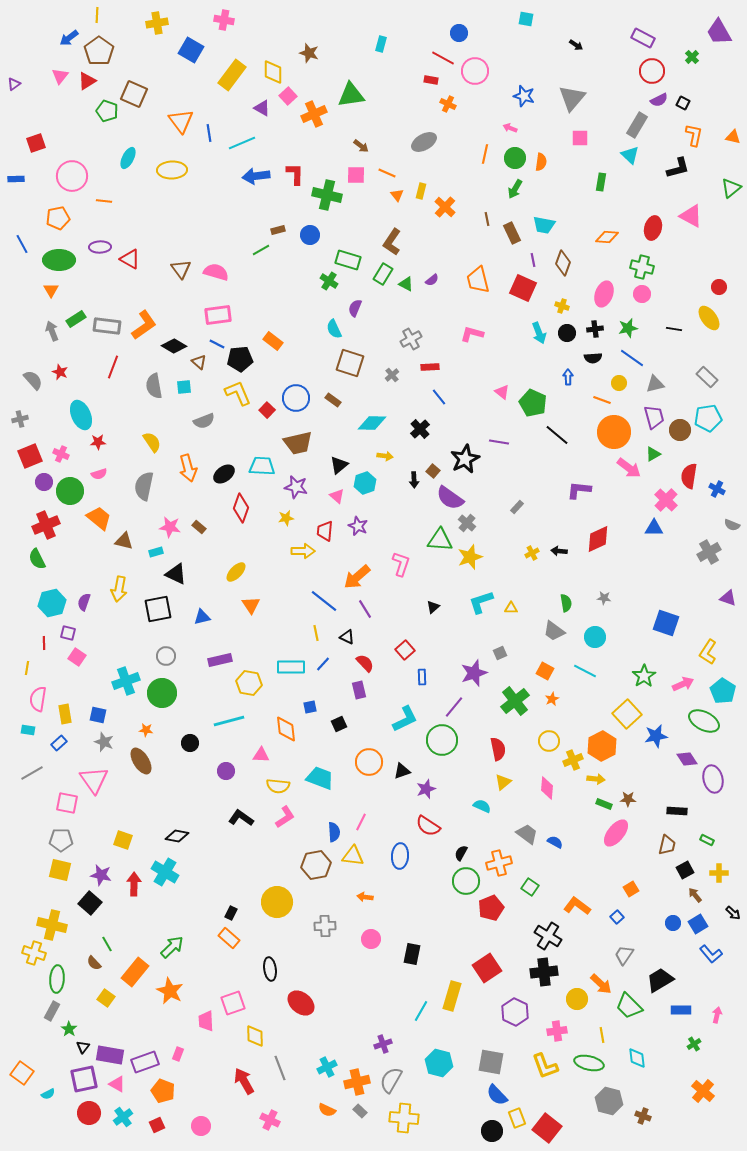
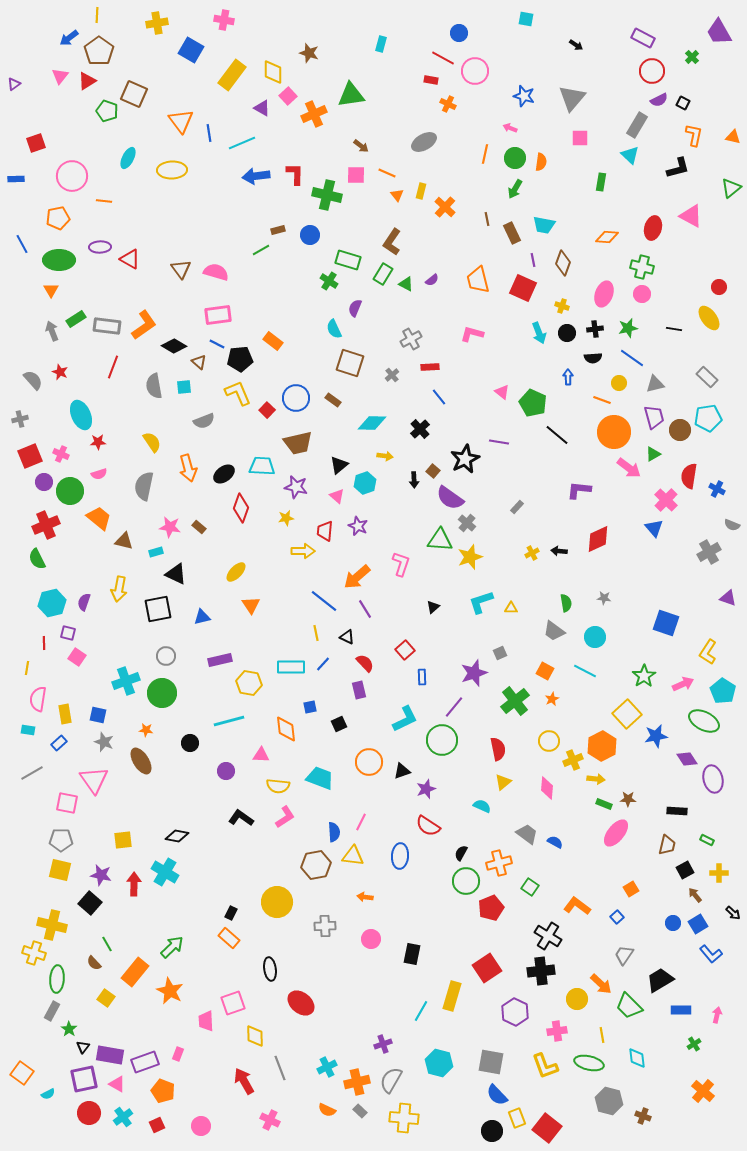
blue triangle at (654, 528): rotated 48 degrees clockwise
yellow square at (123, 840): rotated 24 degrees counterclockwise
black cross at (544, 972): moved 3 px left, 1 px up
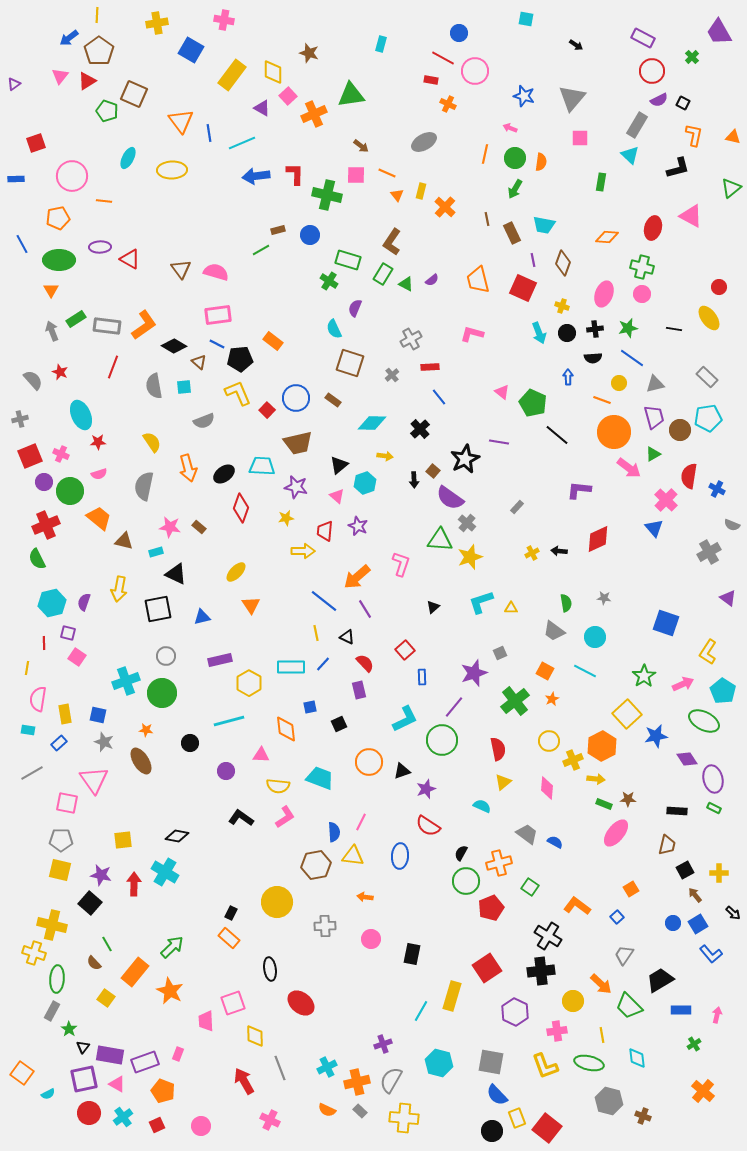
purple triangle at (728, 598): rotated 18 degrees clockwise
yellow hexagon at (249, 683): rotated 20 degrees clockwise
green rectangle at (707, 840): moved 7 px right, 32 px up
yellow circle at (577, 999): moved 4 px left, 2 px down
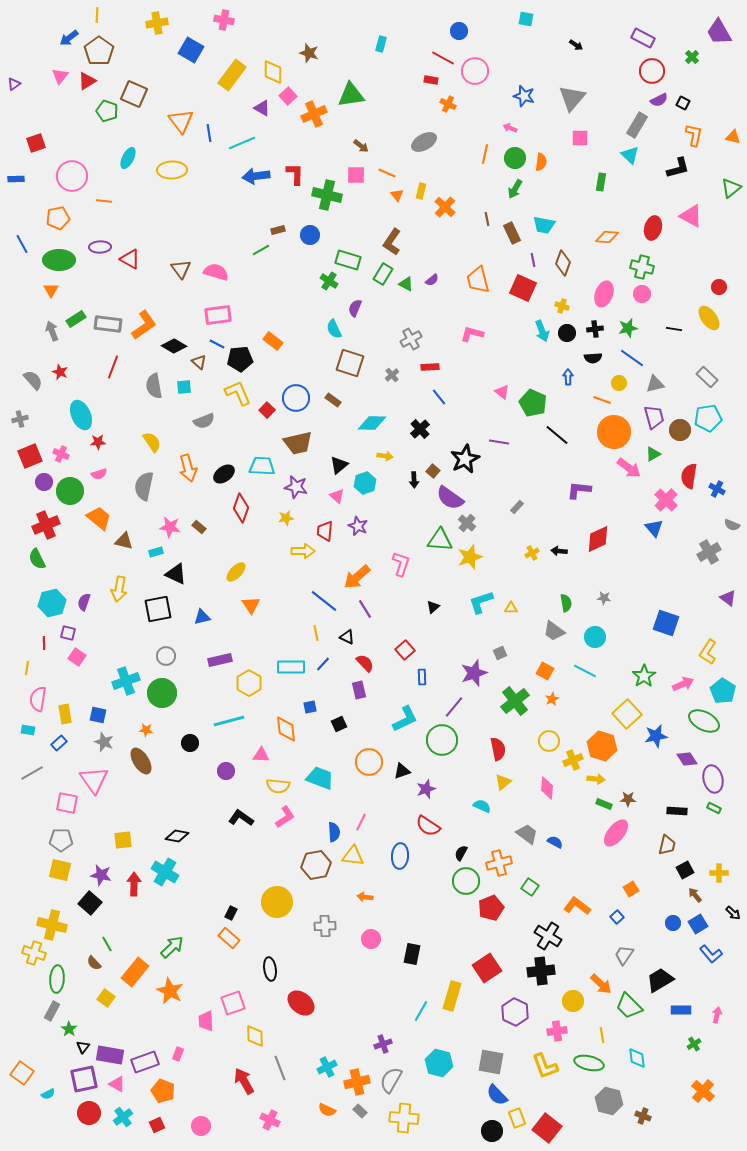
blue circle at (459, 33): moved 2 px up
gray rectangle at (107, 326): moved 1 px right, 2 px up
cyan arrow at (539, 333): moved 3 px right, 2 px up
orange hexagon at (602, 746): rotated 16 degrees counterclockwise
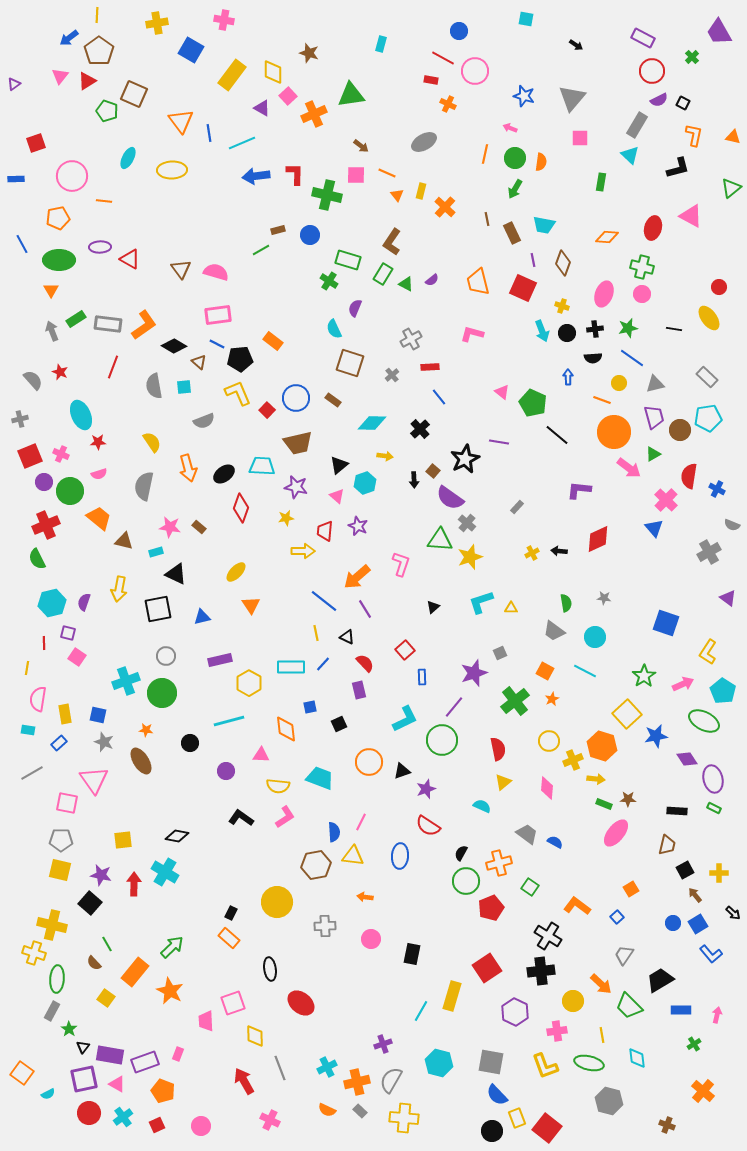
orange trapezoid at (478, 280): moved 2 px down
brown cross at (643, 1116): moved 24 px right, 9 px down
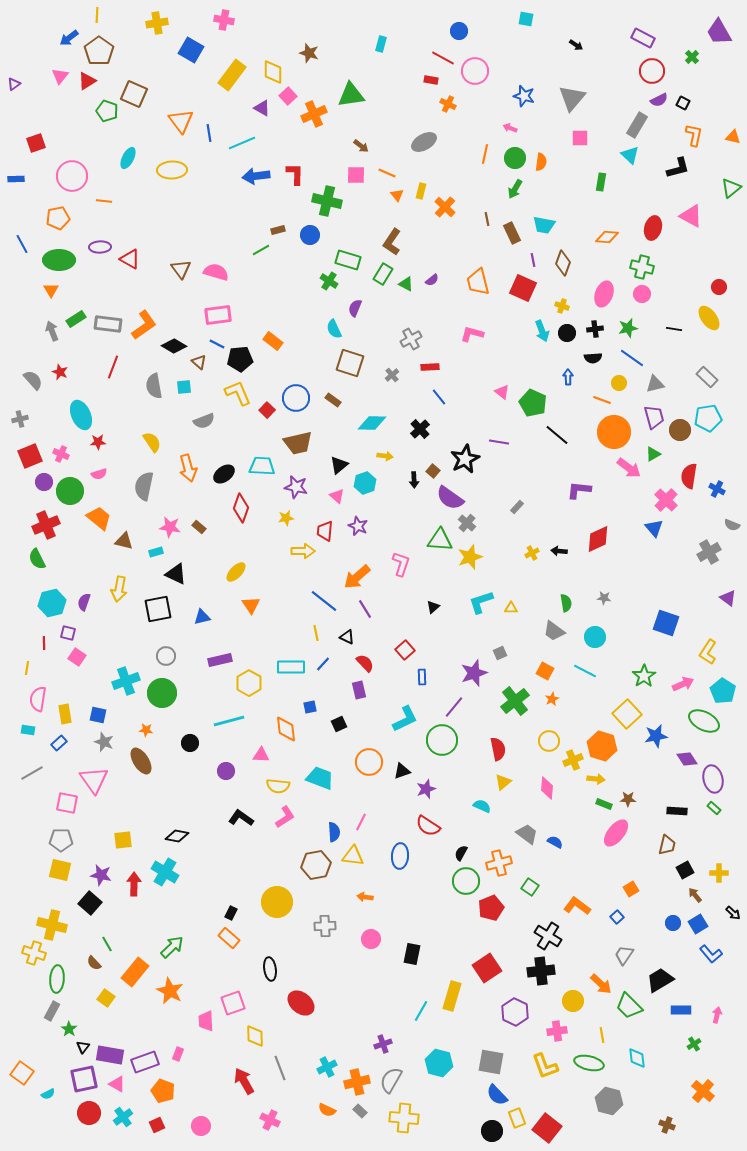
green cross at (327, 195): moved 6 px down
green rectangle at (714, 808): rotated 16 degrees clockwise
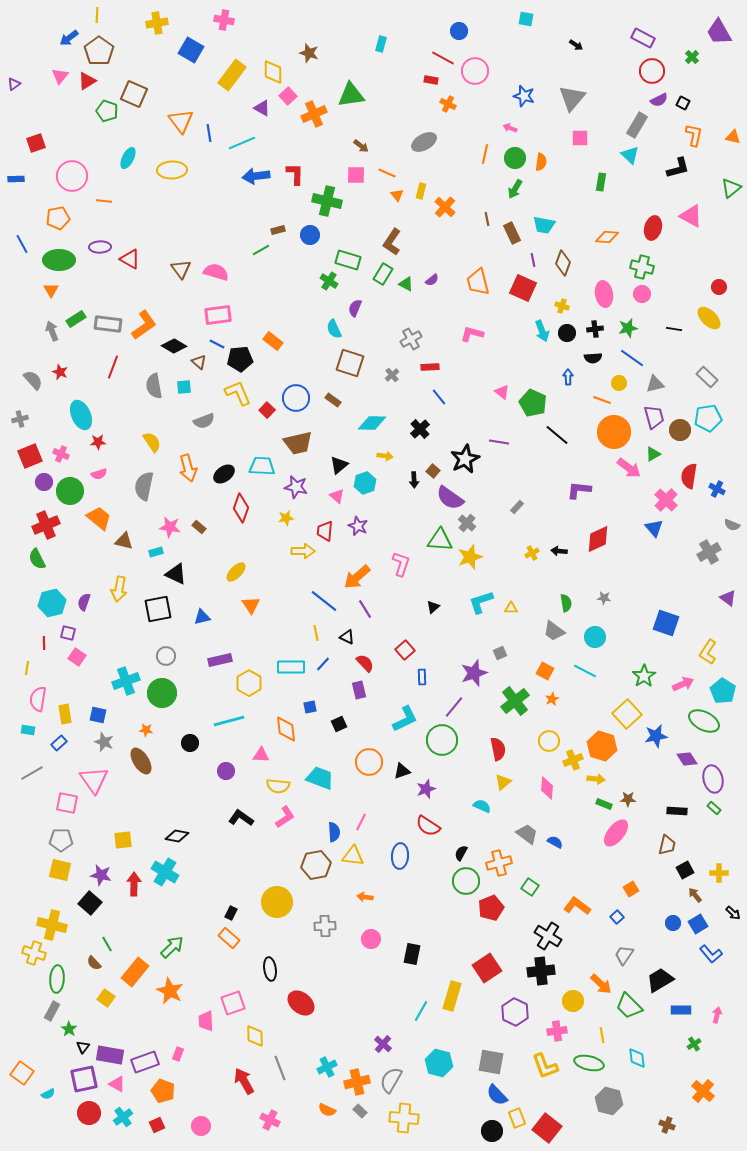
pink ellipse at (604, 294): rotated 30 degrees counterclockwise
yellow ellipse at (709, 318): rotated 10 degrees counterclockwise
purple cross at (383, 1044): rotated 30 degrees counterclockwise
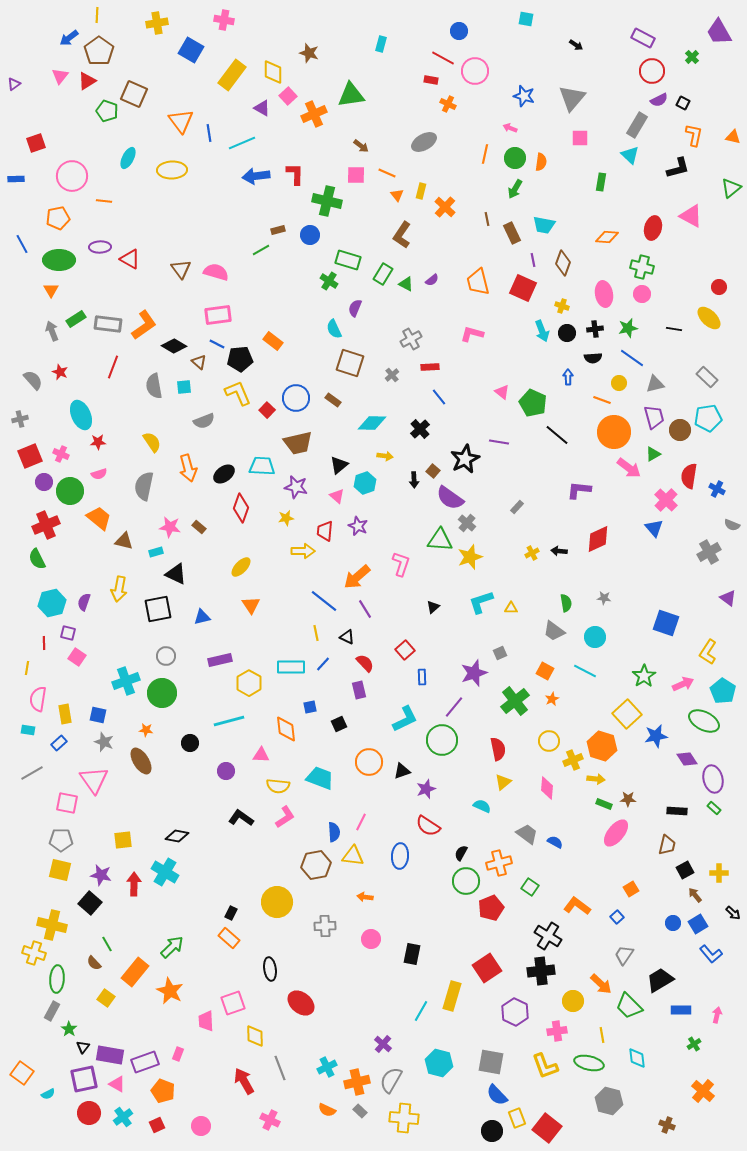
brown L-shape at (392, 242): moved 10 px right, 7 px up
yellow ellipse at (236, 572): moved 5 px right, 5 px up
